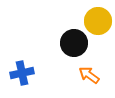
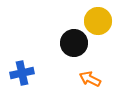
orange arrow: moved 1 px right, 4 px down; rotated 10 degrees counterclockwise
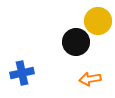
black circle: moved 2 px right, 1 px up
orange arrow: rotated 35 degrees counterclockwise
